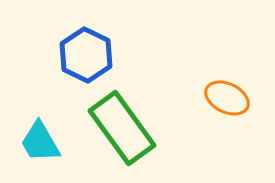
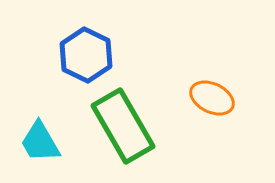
orange ellipse: moved 15 px left
green rectangle: moved 1 px right, 2 px up; rotated 6 degrees clockwise
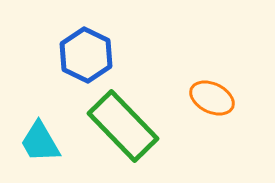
green rectangle: rotated 14 degrees counterclockwise
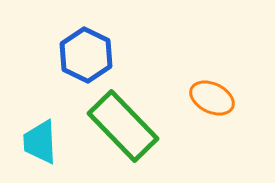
cyan trapezoid: rotated 27 degrees clockwise
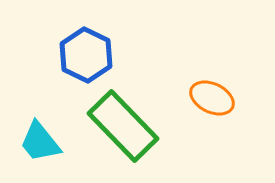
cyan trapezoid: rotated 36 degrees counterclockwise
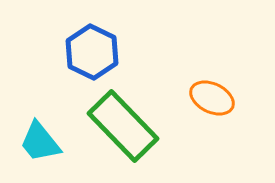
blue hexagon: moved 6 px right, 3 px up
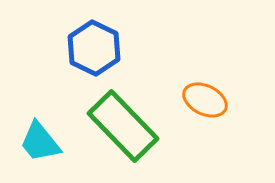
blue hexagon: moved 2 px right, 4 px up
orange ellipse: moved 7 px left, 2 px down
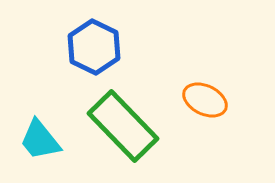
blue hexagon: moved 1 px up
cyan trapezoid: moved 2 px up
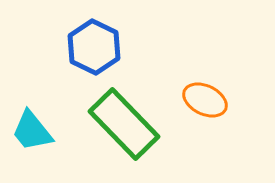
green rectangle: moved 1 px right, 2 px up
cyan trapezoid: moved 8 px left, 9 px up
